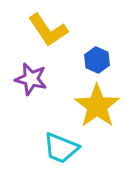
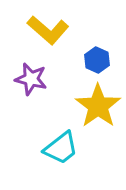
yellow L-shape: rotated 15 degrees counterclockwise
yellow star: moved 1 px right
cyan trapezoid: rotated 60 degrees counterclockwise
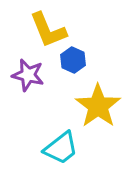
yellow L-shape: rotated 27 degrees clockwise
blue hexagon: moved 24 px left
purple star: moved 3 px left, 4 px up
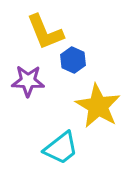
yellow L-shape: moved 3 px left, 2 px down
purple star: moved 6 px down; rotated 12 degrees counterclockwise
yellow star: rotated 6 degrees counterclockwise
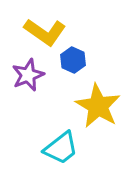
yellow L-shape: rotated 33 degrees counterclockwise
purple star: moved 6 px up; rotated 24 degrees counterclockwise
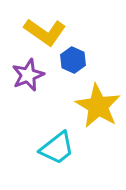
cyan trapezoid: moved 4 px left
